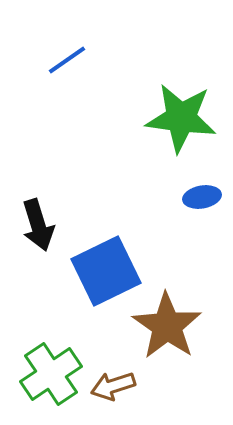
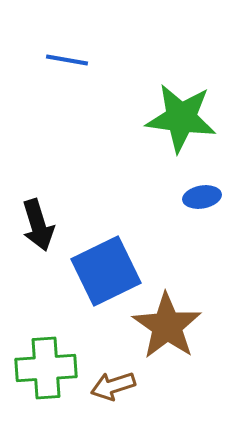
blue line: rotated 45 degrees clockwise
green cross: moved 5 px left, 6 px up; rotated 30 degrees clockwise
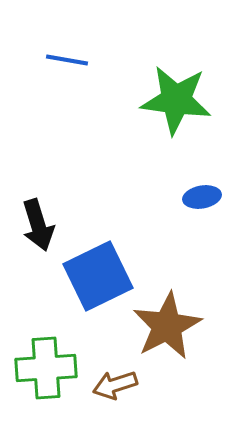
green star: moved 5 px left, 18 px up
blue square: moved 8 px left, 5 px down
brown star: rotated 10 degrees clockwise
brown arrow: moved 2 px right, 1 px up
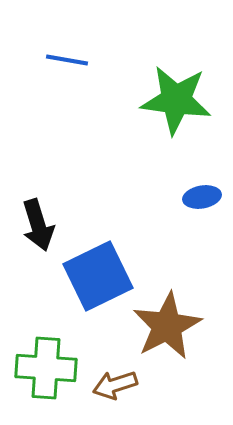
green cross: rotated 8 degrees clockwise
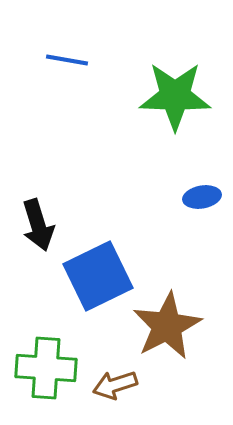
green star: moved 1 px left, 4 px up; rotated 6 degrees counterclockwise
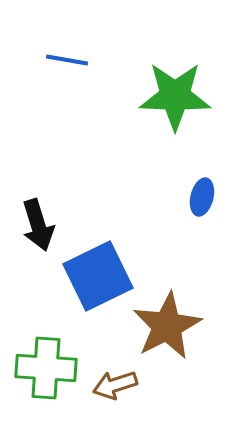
blue ellipse: rotated 66 degrees counterclockwise
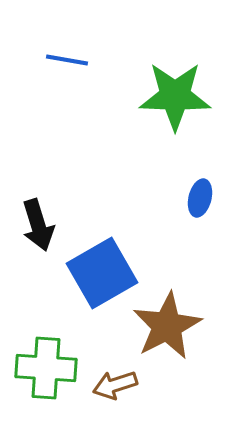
blue ellipse: moved 2 px left, 1 px down
blue square: moved 4 px right, 3 px up; rotated 4 degrees counterclockwise
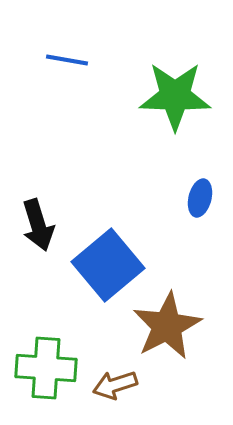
blue square: moved 6 px right, 8 px up; rotated 10 degrees counterclockwise
